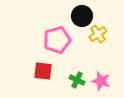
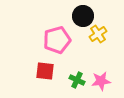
black circle: moved 1 px right
red square: moved 2 px right
pink star: rotated 24 degrees counterclockwise
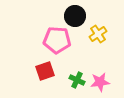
black circle: moved 8 px left
pink pentagon: rotated 20 degrees clockwise
red square: rotated 24 degrees counterclockwise
pink star: moved 1 px left, 1 px down
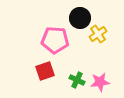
black circle: moved 5 px right, 2 px down
pink pentagon: moved 2 px left
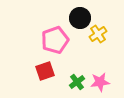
pink pentagon: rotated 24 degrees counterclockwise
green cross: moved 2 px down; rotated 28 degrees clockwise
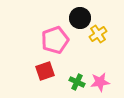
green cross: rotated 28 degrees counterclockwise
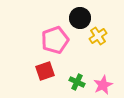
yellow cross: moved 2 px down
pink star: moved 3 px right, 3 px down; rotated 18 degrees counterclockwise
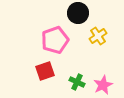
black circle: moved 2 px left, 5 px up
